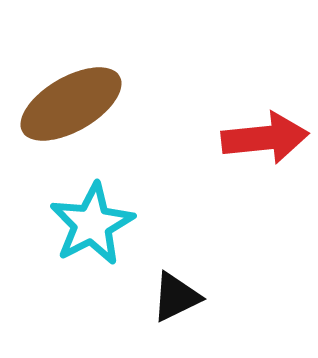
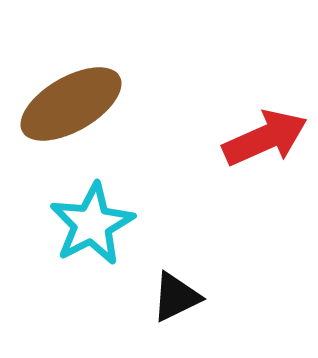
red arrow: rotated 18 degrees counterclockwise
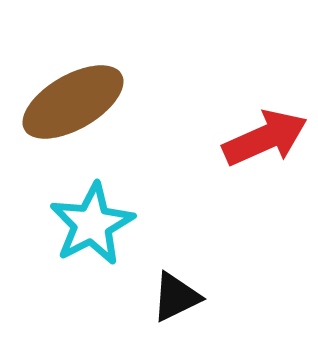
brown ellipse: moved 2 px right, 2 px up
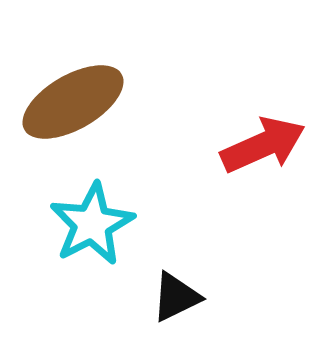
red arrow: moved 2 px left, 7 px down
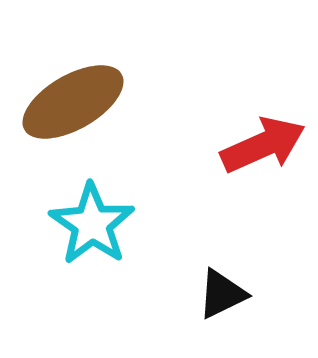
cyan star: rotated 10 degrees counterclockwise
black triangle: moved 46 px right, 3 px up
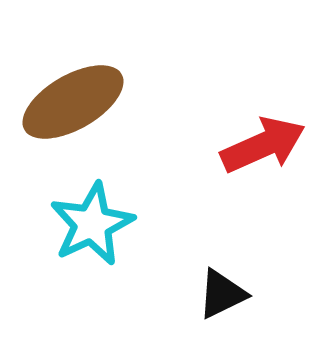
cyan star: rotated 12 degrees clockwise
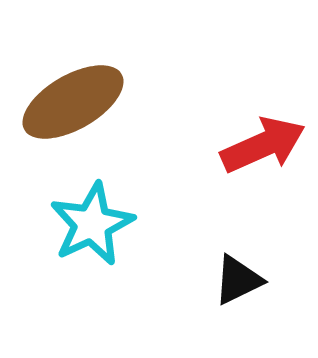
black triangle: moved 16 px right, 14 px up
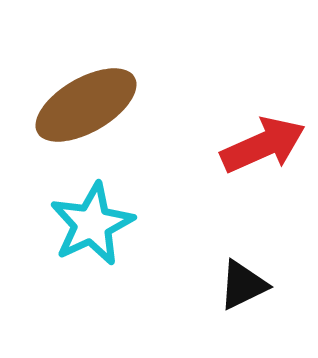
brown ellipse: moved 13 px right, 3 px down
black triangle: moved 5 px right, 5 px down
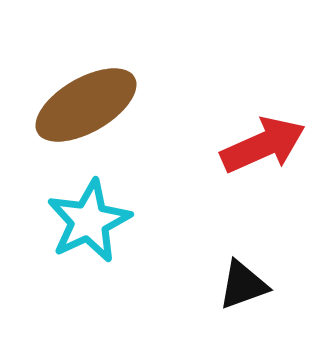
cyan star: moved 3 px left, 3 px up
black triangle: rotated 6 degrees clockwise
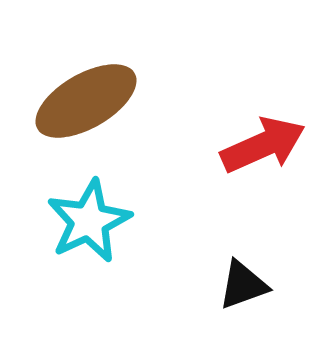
brown ellipse: moved 4 px up
